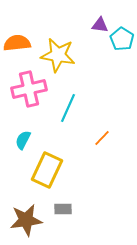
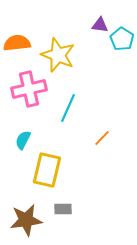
yellow star: rotated 12 degrees clockwise
yellow rectangle: rotated 12 degrees counterclockwise
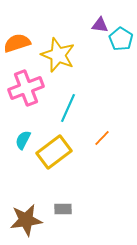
cyan pentagon: moved 1 px left
orange semicircle: rotated 12 degrees counterclockwise
pink cross: moved 3 px left, 1 px up; rotated 8 degrees counterclockwise
yellow rectangle: moved 7 px right, 18 px up; rotated 40 degrees clockwise
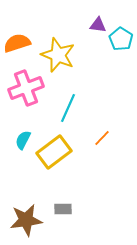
purple triangle: moved 2 px left
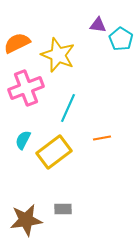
orange semicircle: rotated 8 degrees counterclockwise
orange line: rotated 36 degrees clockwise
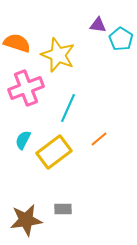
orange semicircle: rotated 44 degrees clockwise
orange line: moved 3 px left, 1 px down; rotated 30 degrees counterclockwise
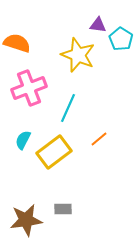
yellow star: moved 20 px right
pink cross: moved 3 px right
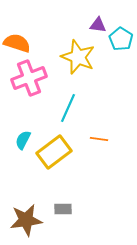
yellow star: moved 2 px down
pink cross: moved 10 px up
orange line: rotated 48 degrees clockwise
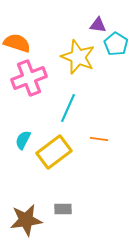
cyan pentagon: moved 5 px left, 5 px down
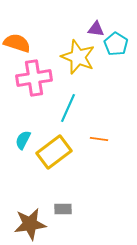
purple triangle: moved 2 px left, 4 px down
pink cross: moved 5 px right; rotated 12 degrees clockwise
brown star: moved 4 px right, 4 px down
